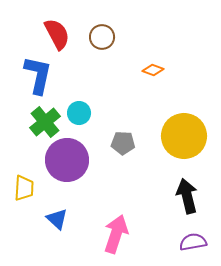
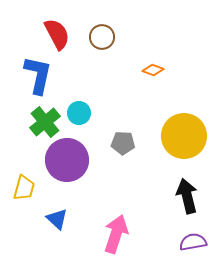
yellow trapezoid: rotated 12 degrees clockwise
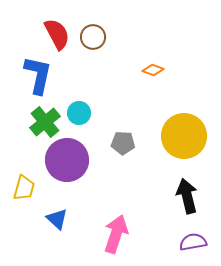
brown circle: moved 9 px left
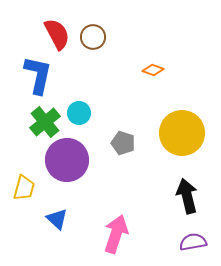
yellow circle: moved 2 px left, 3 px up
gray pentagon: rotated 15 degrees clockwise
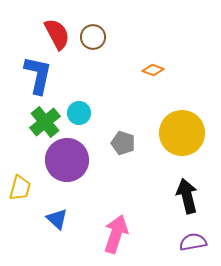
yellow trapezoid: moved 4 px left
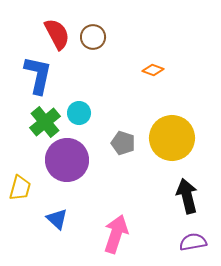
yellow circle: moved 10 px left, 5 px down
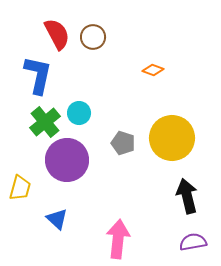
pink arrow: moved 2 px right, 5 px down; rotated 12 degrees counterclockwise
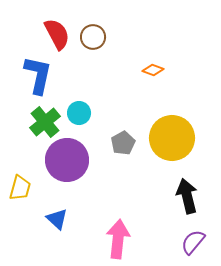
gray pentagon: rotated 25 degrees clockwise
purple semicircle: rotated 40 degrees counterclockwise
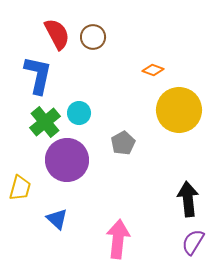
yellow circle: moved 7 px right, 28 px up
black arrow: moved 1 px right, 3 px down; rotated 8 degrees clockwise
purple semicircle: rotated 8 degrees counterclockwise
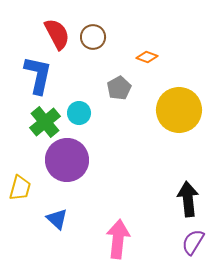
orange diamond: moved 6 px left, 13 px up
gray pentagon: moved 4 px left, 55 px up
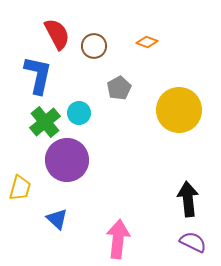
brown circle: moved 1 px right, 9 px down
orange diamond: moved 15 px up
purple semicircle: rotated 84 degrees clockwise
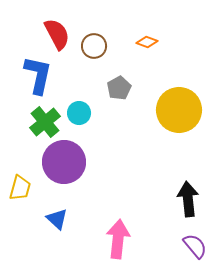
purple circle: moved 3 px left, 2 px down
purple semicircle: moved 2 px right, 4 px down; rotated 24 degrees clockwise
